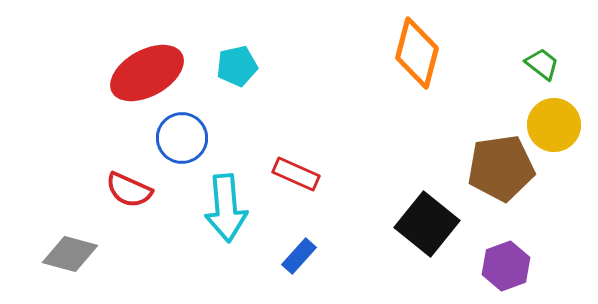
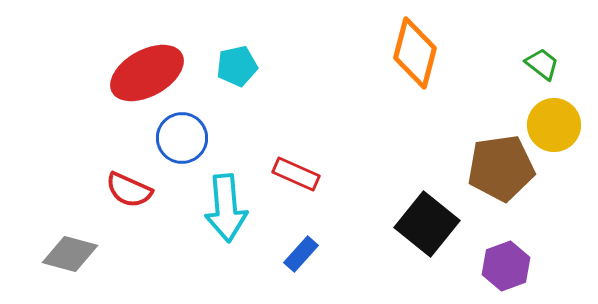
orange diamond: moved 2 px left
blue rectangle: moved 2 px right, 2 px up
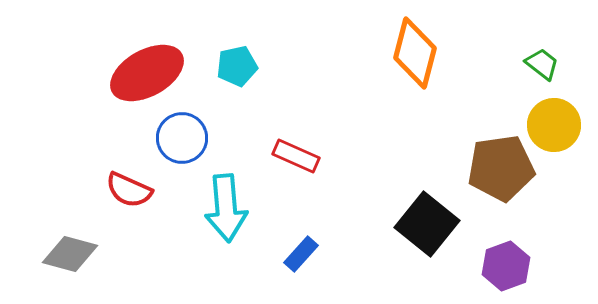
red rectangle: moved 18 px up
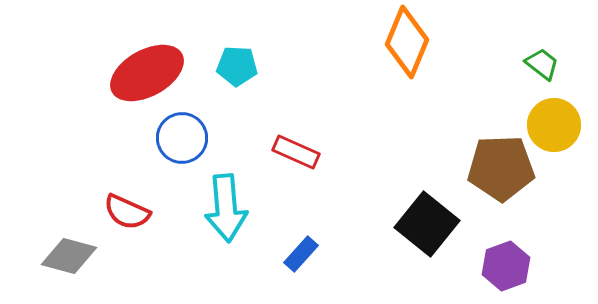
orange diamond: moved 8 px left, 11 px up; rotated 8 degrees clockwise
cyan pentagon: rotated 15 degrees clockwise
red rectangle: moved 4 px up
brown pentagon: rotated 6 degrees clockwise
red semicircle: moved 2 px left, 22 px down
gray diamond: moved 1 px left, 2 px down
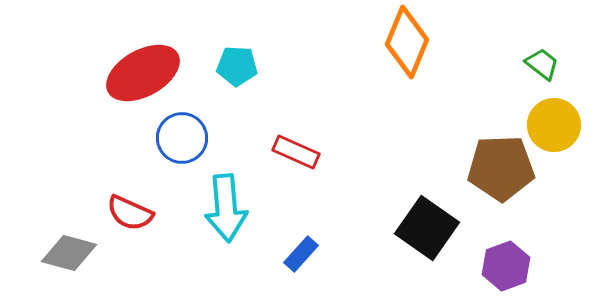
red ellipse: moved 4 px left
red semicircle: moved 3 px right, 1 px down
black square: moved 4 px down; rotated 4 degrees counterclockwise
gray diamond: moved 3 px up
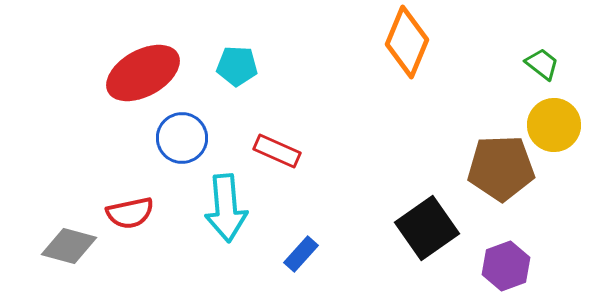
red rectangle: moved 19 px left, 1 px up
red semicircle: rotated 36 degrees counterclockwise
black square: rotated 20 degrees clockwise
gray diamond: moved 7 px up
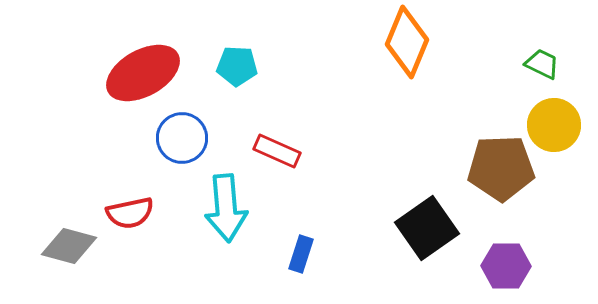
green trapezoid: rotated 12 degrees counterclockwise
blue rectangle: rotated 24 degrees counterclockwise
purple hexagon: rotated 21 degrees clockwise
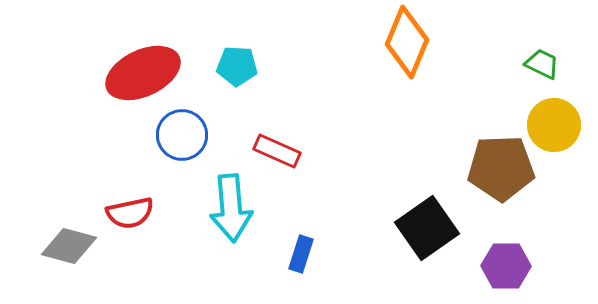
red ellipse: rotated 4 degrees clockwise
blue circle: moved 3 px up
cyan arrow: moved 5 px right
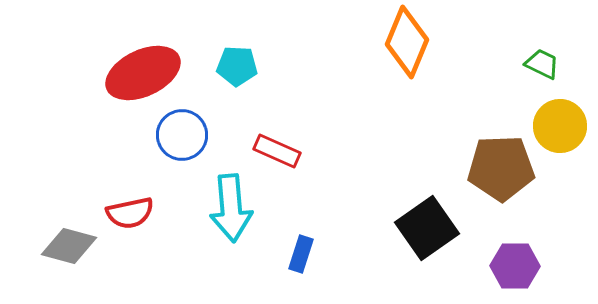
yellow circle: moved 6 px right, 1 px down
purple hexagon: moved 9 px right
